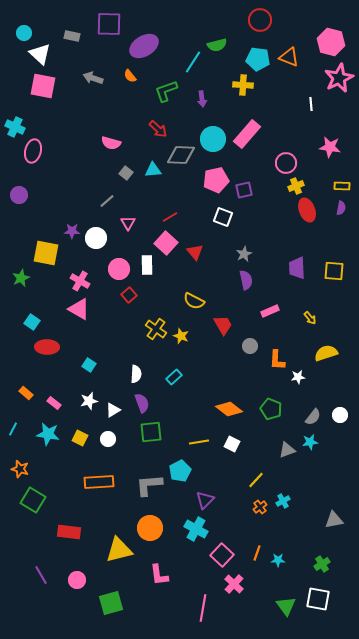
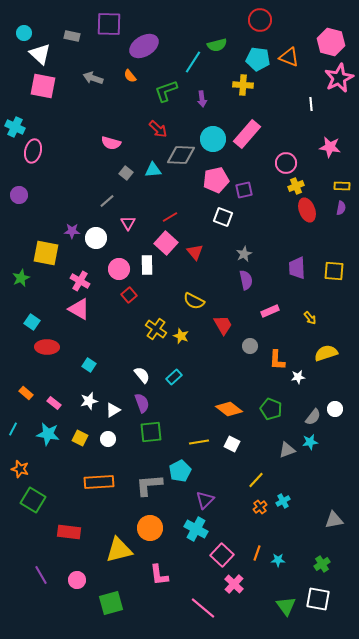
white semicircle at (136, 374): moved 6 px right, 1 px down; rotated 42 degrees counterclockwise
white circle at (340, 415): moved 5 px left, 6 px up
pink line at (203, 608): rotated 60 degrees counterclockwise
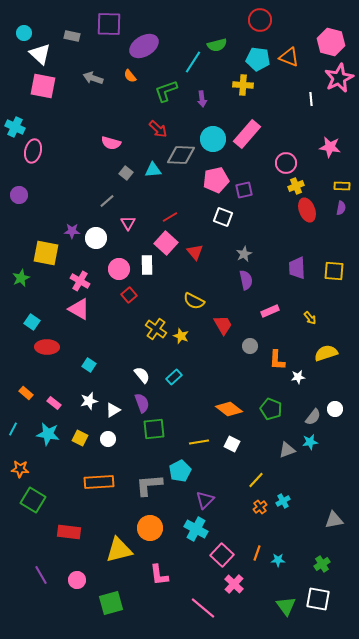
white line at (311, 104): moved 5 px up
green square at (151, 432): moved 3 px right, 3 px up
orange star at (20, 469): rotated 12 degrees counterclockwise
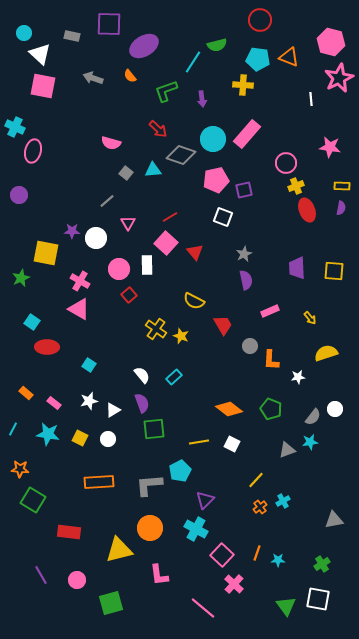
gray diamond at (181, 155): rotated 16 degrees clockwise
orange L-shape at (277, 360): moved 6 px left
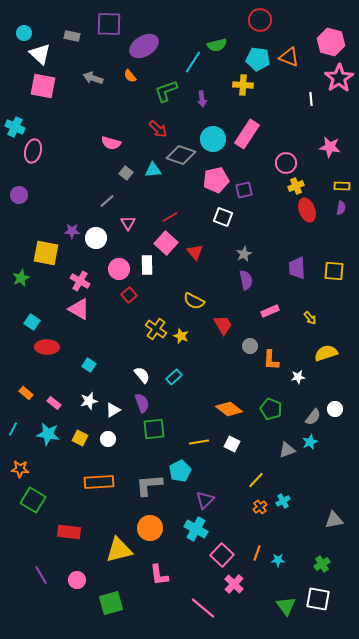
pink star at (339, 78): rotated 8 degrees counterclockwise
pink rectangle at (247, 134): rotated 8 degrees counterclockwise
cyan star at (310, 442): rotated 14 degrees counterclockwise
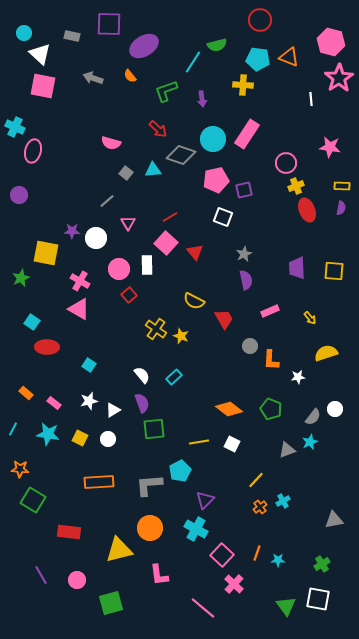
red trapezoid at (223, 325): moved 1 px right, 6 px up
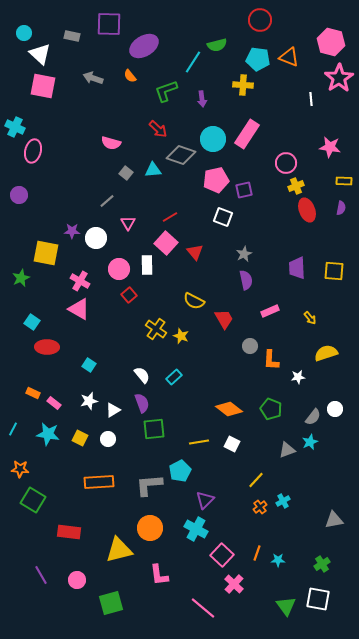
yellow rectangle at (342, 186): moved 2 px right, 5 px up
orange rectangle at (26, 393): moved 7 px right; rotated 16 degrees counterclockwise
